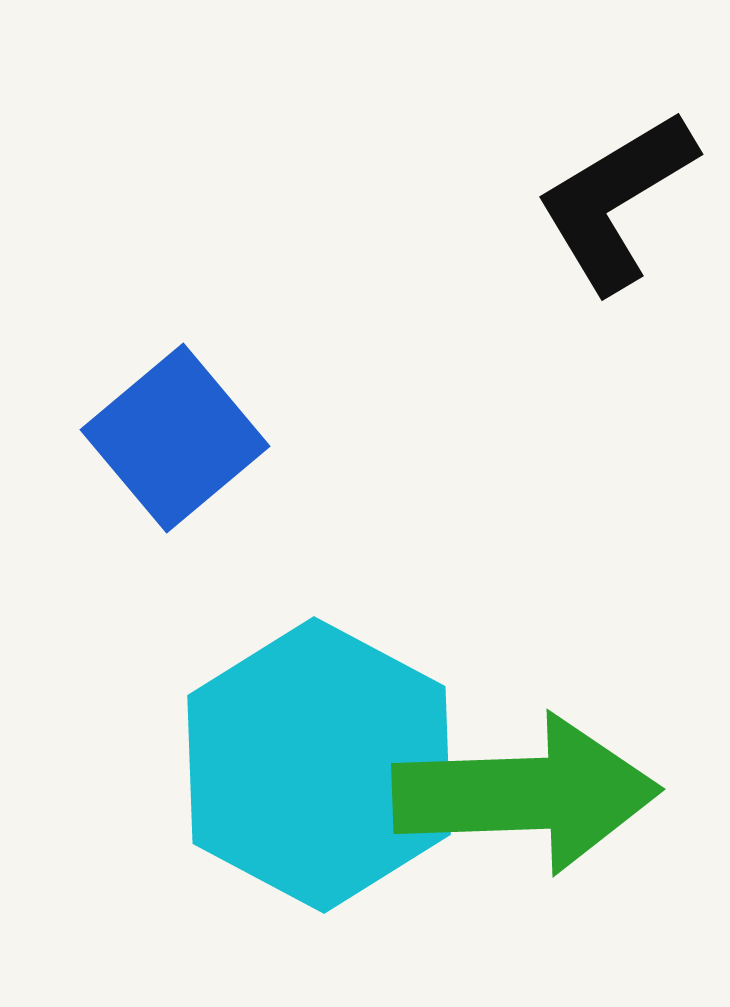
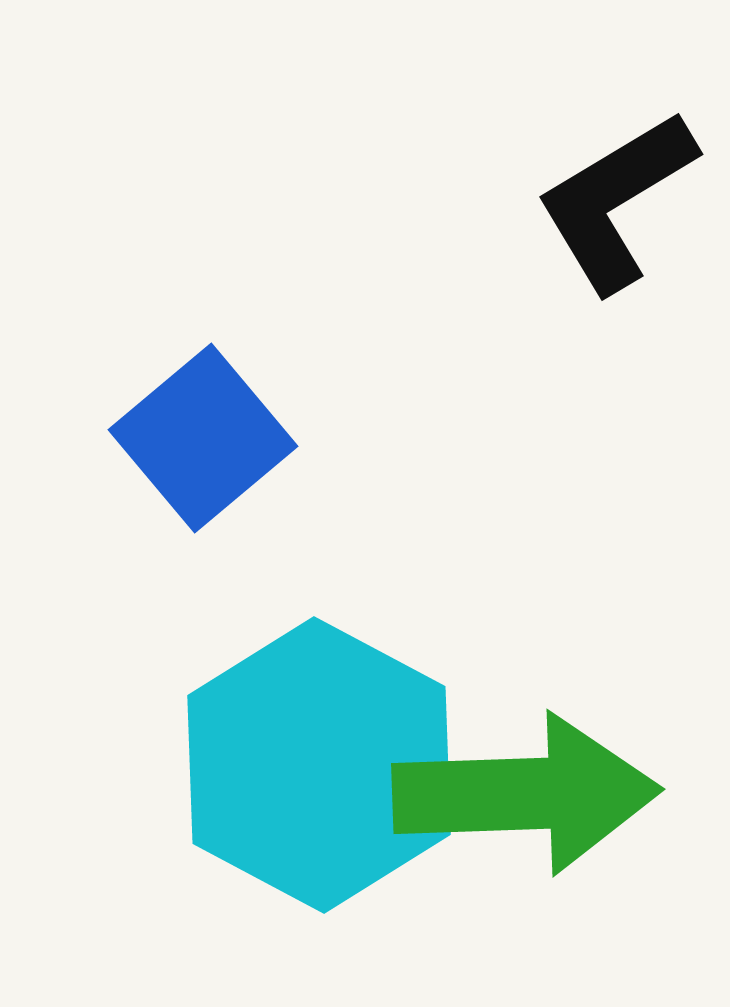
blue square: moved 28 px right
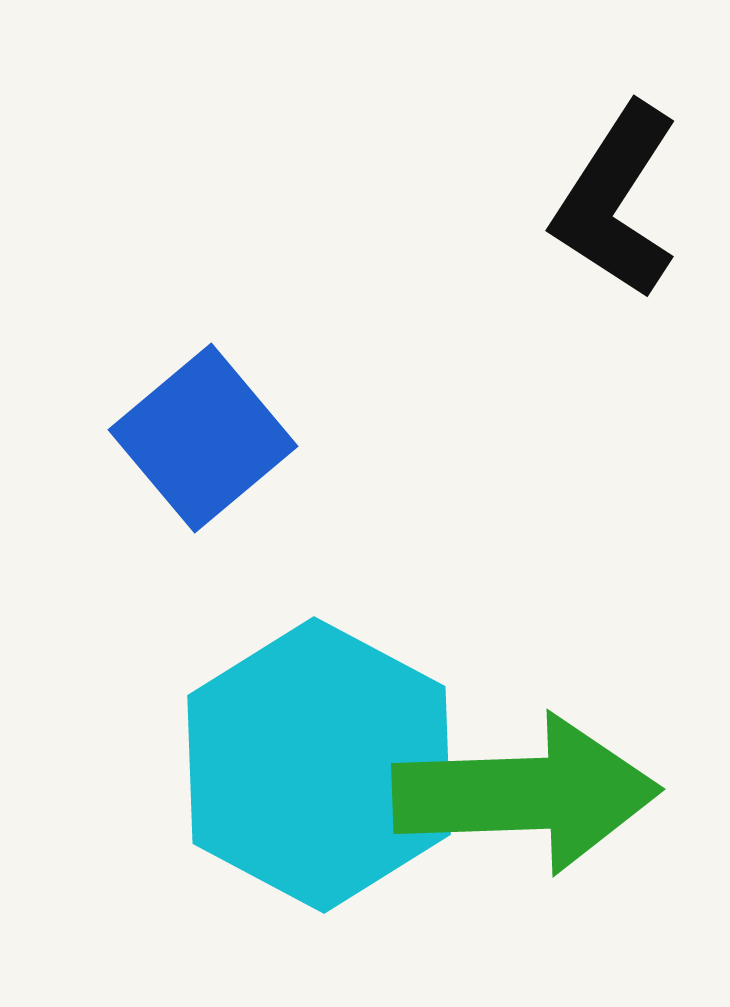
black L-shape: rotated 26 degrees counterclockwise
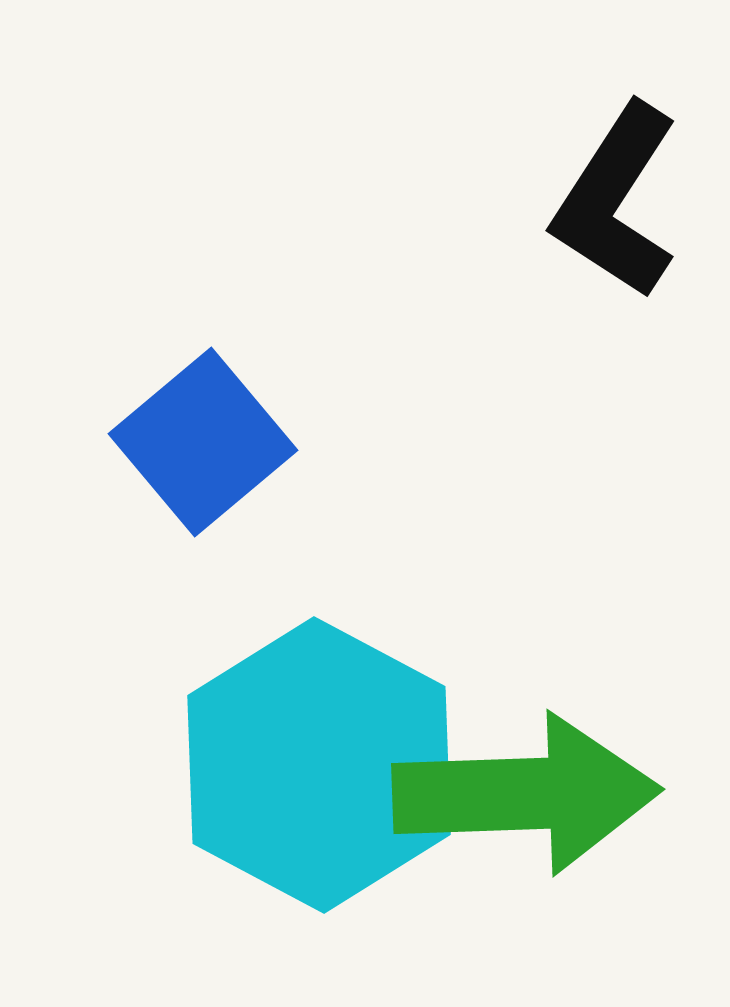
blue square: moved 4 px down
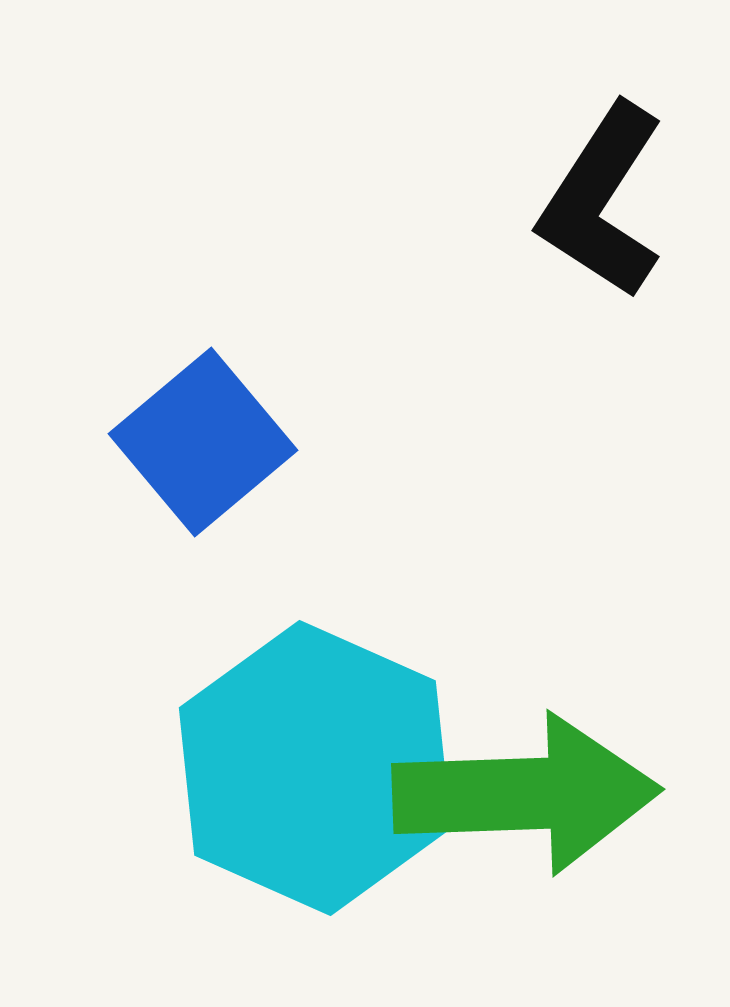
black L-shape: moved 14 px left
cyan hexagon: moved 4 px left, 3 px down; rotated 4 degrees counterclockwise
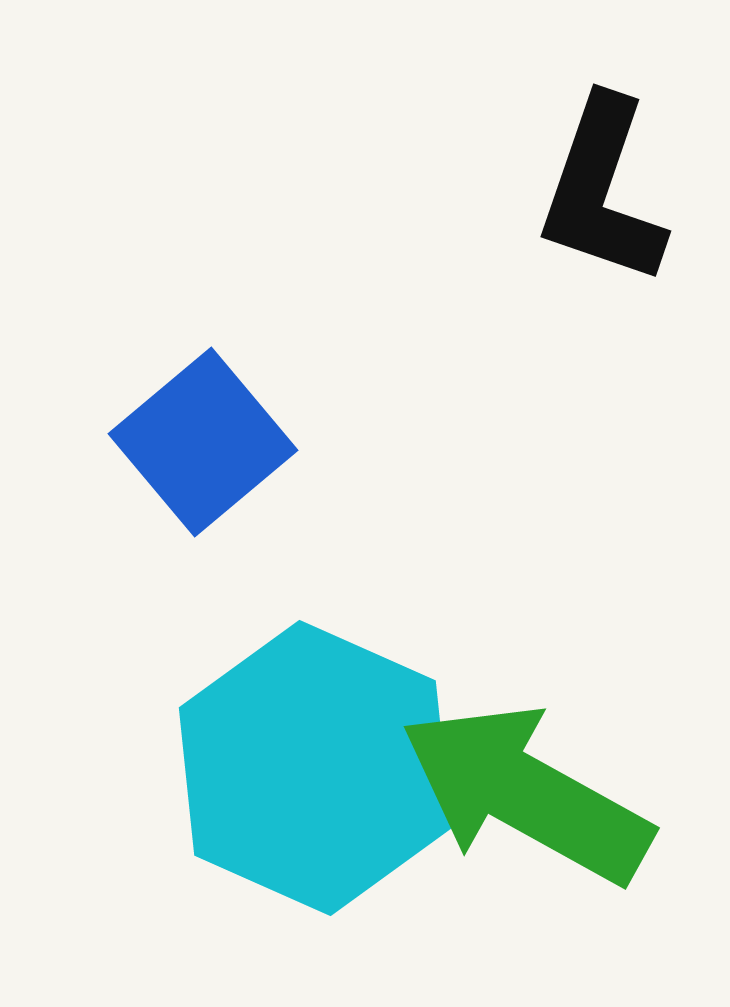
black L-shape: moved 10 px up; rotated 14 degrees counterclockwise
green arrow: rotated 149 degrees counterclockwise
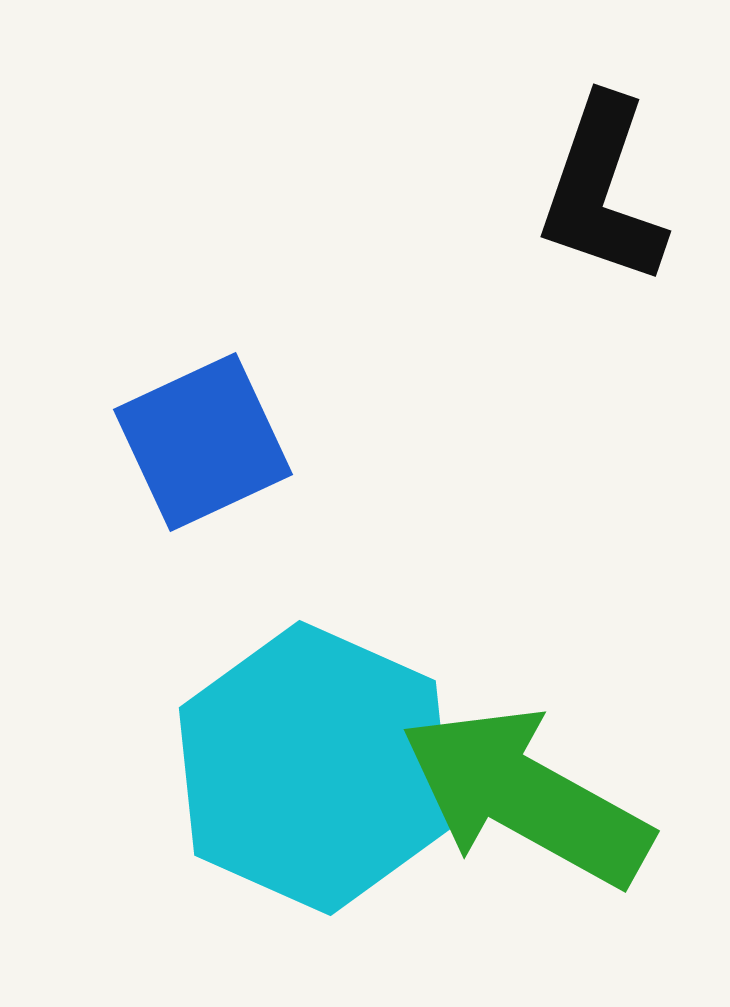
blue square: rotated 15 degrees clockwise
green arrow: moved 3 px down
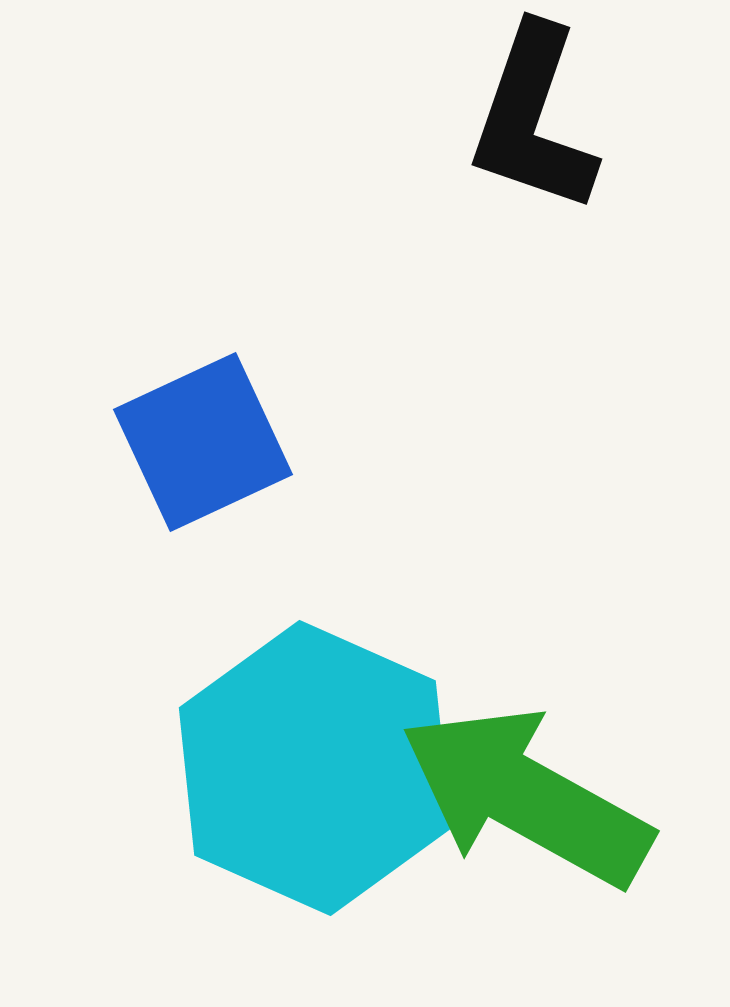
black L-shape: moved 69 px left, 72 px up
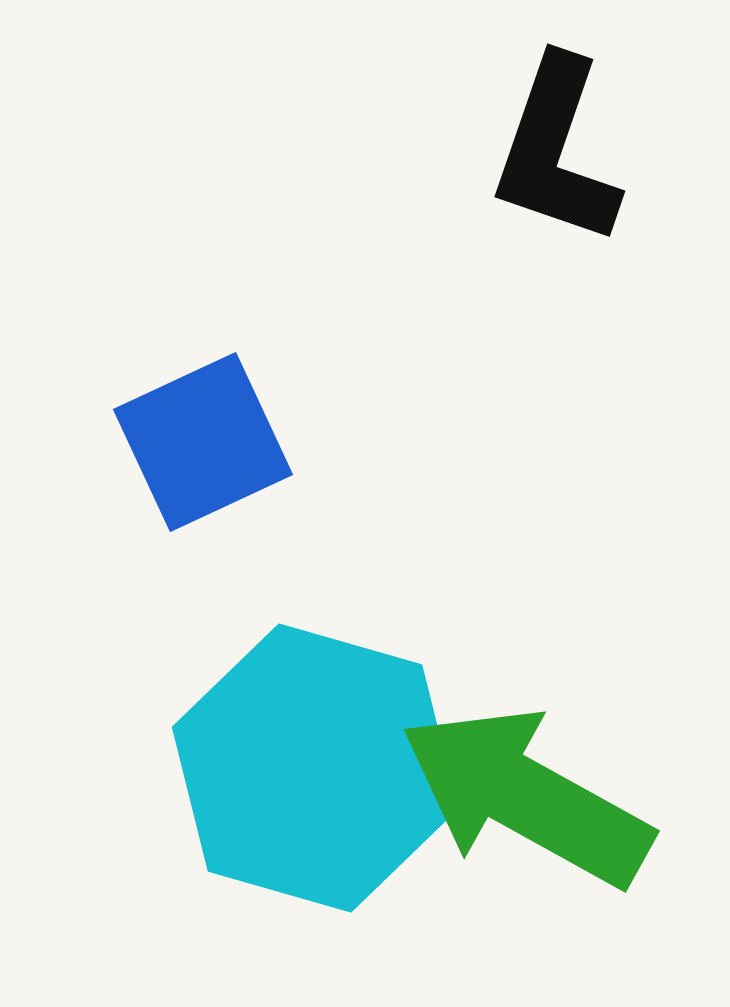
black L-shape: moved 23 px right, 32 px down
cyan hexagon: rotated 8 degrees counterclockwise
